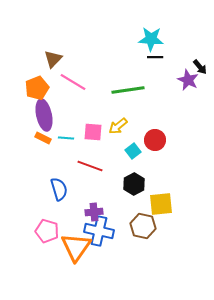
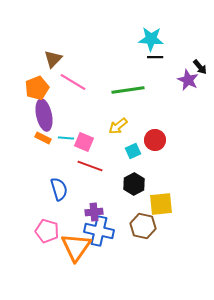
pink square: moved 9 px left, 10 px down; rotated 18 degrees clockwise
cyan square: rotated 14 degrees clockwise
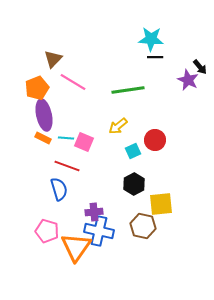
red line: moved 23 px left
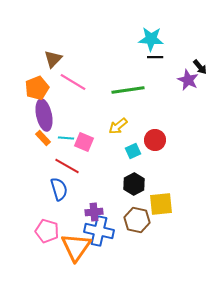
orange rectangle: rotated 21 degrees clockwise
red line: rotated 10 degrees clockwise
brown hexagon: moved 6 px left, 6 px up
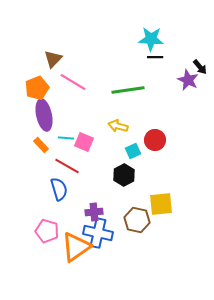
yellow arrow: rotated 54 degrees clockwise
orange rectangle: moved 2 px left, 7 px down
black hexagon: moved 10 px left, 9 px up
blue cross: moved 1 px left, 2 px down
orange triangle: rotated 20 degrees clockwise
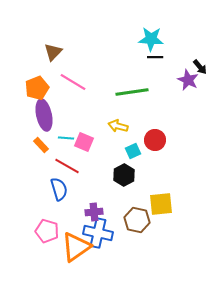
brown triangle: moved 7 px up
green line: moved 4 px right, 2 px down
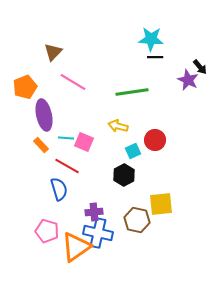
orange pentagon: moved 12 px left, 1 px up
